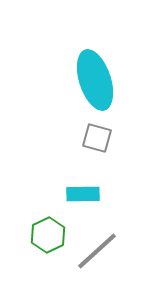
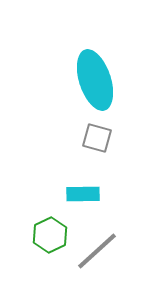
green hexagon: moved 2 px right
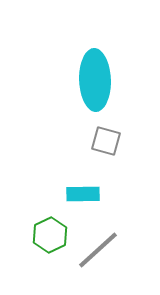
cyan ellipse: rotated 16 degrees clockwise
gray square: moved 9 px right, 3 px down
gray line: moved 1 px right, 1 px up
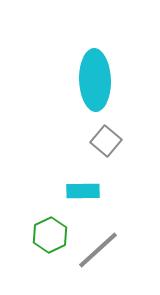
gray square: rotated 24 degrees clockwise
cyan rectangle: moved 3 px up
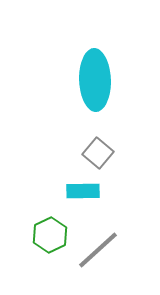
gray square: moved 8 px left, 12 px down
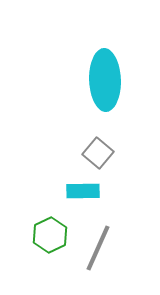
cyan ellipse: moved 10 px right
gray line: moved 2 px up; rotated 24 degrees counterclockwise
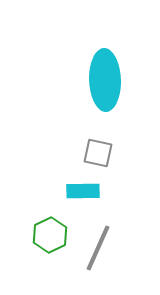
gray square: rotated 28 degrees counterclockwise
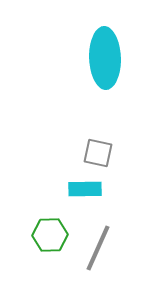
cyan ellipse: moved 22 px up
cyan rectangle: moved 2 px right, 2 px up
green hexagon: rotated 24 degrees clockwise
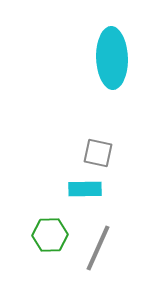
cyan ellipse: moved 7 px right
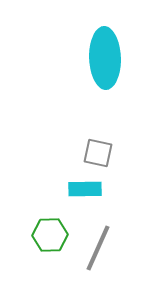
cyan ellipse: moved 7 px left
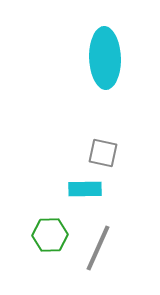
gray square: moved 5 px right
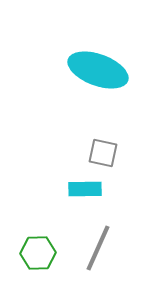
cyan ellipse: moved 7 px left, 12 px down; rotated 68 degrees counterclockwise
green hexagon: moved 12 px left, 18 px down
